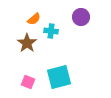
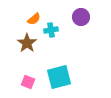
cyan cross: moved 1 px up; rotated 16 degrees counterclockwise
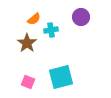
cyan square: moved 2 px right
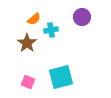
purple circle: moved 1 px right
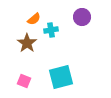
pink square: moved 4 px left, 1 px up
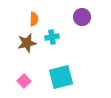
orange semicircle: rotated 48 degrees counterclockwise
cyan cross: moved 1 px right, 7 px down
brown star: rotated 24 degrees clockwise
pink square: rotated 24 degrees clockwise
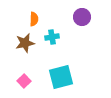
brown star: moved 2 px left
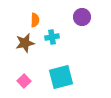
orange semicircle: moved 1 px right, 1 px down
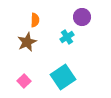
cyan cross: moved 15 px right; rotated 24 degrees counterclockwise
brown star: moved 2 px right, 1 px up; rotated 12 degrees counterclockwise
cyan square: moved 2 px right; rotated 20 degrees counterclockwise
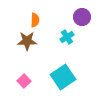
brown star: moved 1 px up; rotated 24 degrees clockwise
